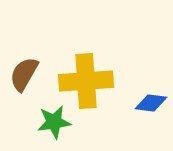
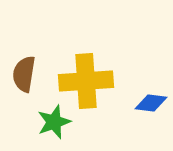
brown semicircle: rotated 21 degrees counterclockwise
green star: rotated 12 degrees counterclockwise
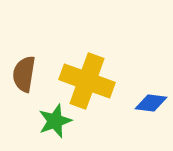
yellow cross: moved 1 px right; rotated 24 degrees clockwise
green star: moved 1 px right, 1 px up
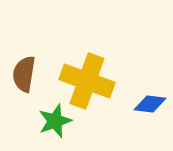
blue diamond: moved 1 px left, 1 px down
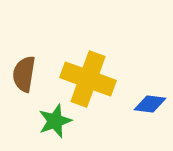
yellow cross: moved 1 px right, 2 px up
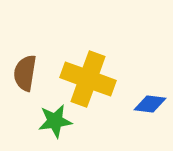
brown semicircle: moved 1 px right, 1 px up
green star: rotated 12 degrees clockwise
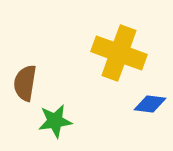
brown semicircle: moved 10 px down
yellow cross: moved 31 px right, 26 px up
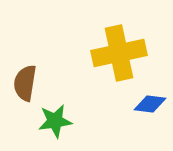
yellow cross: rotated 32 degrees counterclockwise
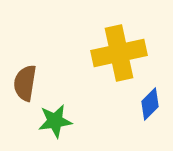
blue diamond: rotated 52 degrees counterclockwise
